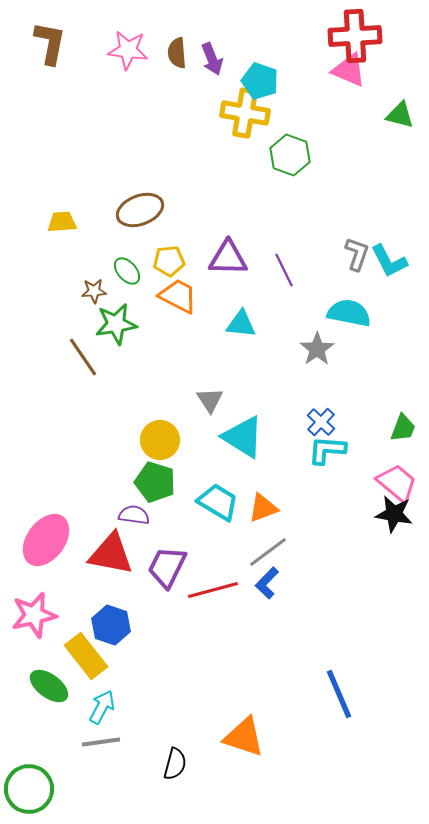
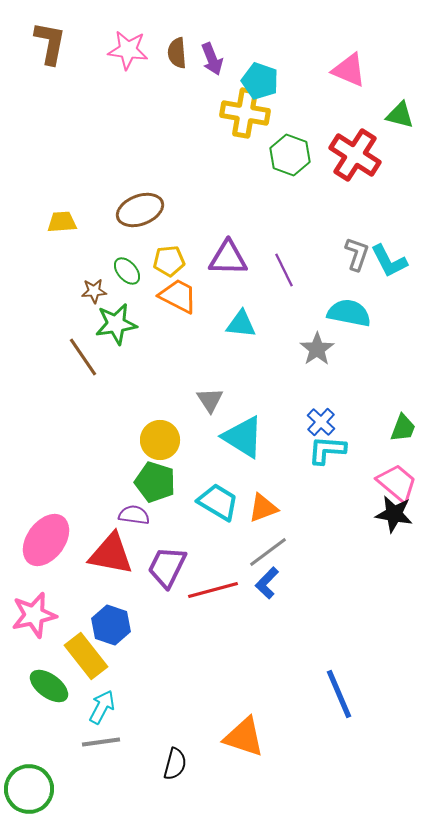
red cross at (355, 36): moved 119 px down; rotated 36 degrees clockwise
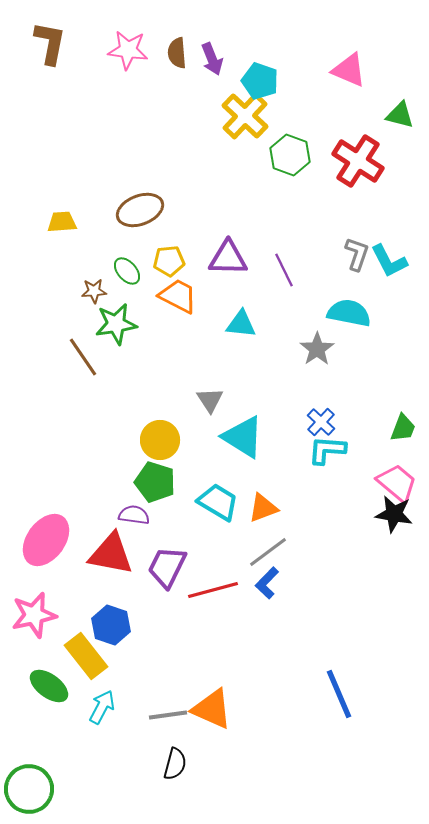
yellow cross at (245, 113): moved 3 px down; rotated 33 degrees clockwise
red cross at (355, 155): moved 3 px right, 6 px down
orange triangle at (244, 737): moved 32 px left, 28 px up; rotated 6 degrees clockwise
gray line at (101, 742): moved 67 px right, 27 px up
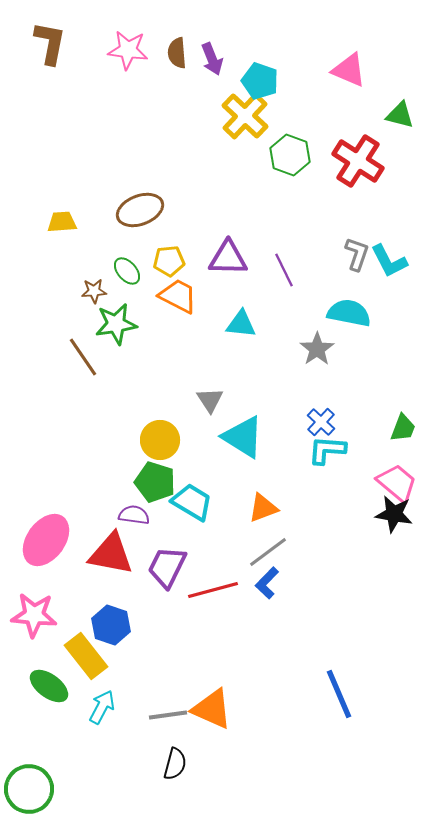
cyan trapezoid at (218, 502): moved 26 px left
pink star at (34, 615): rotated 18 degrees clockwise
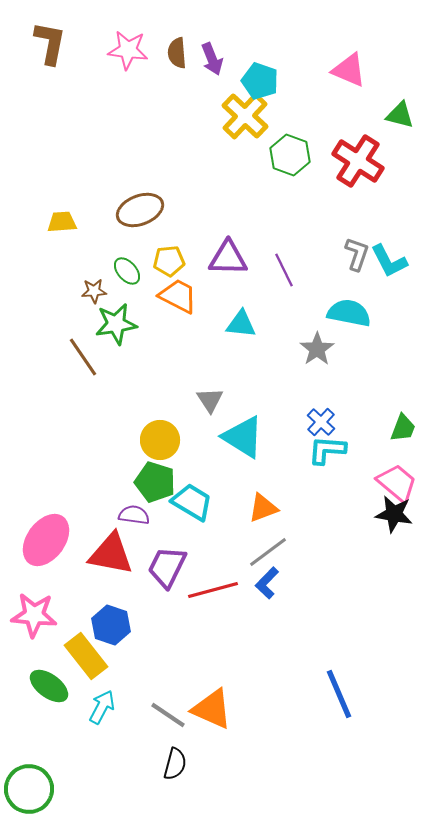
gray line at (168, 715): rotated 42 degrees clockwise
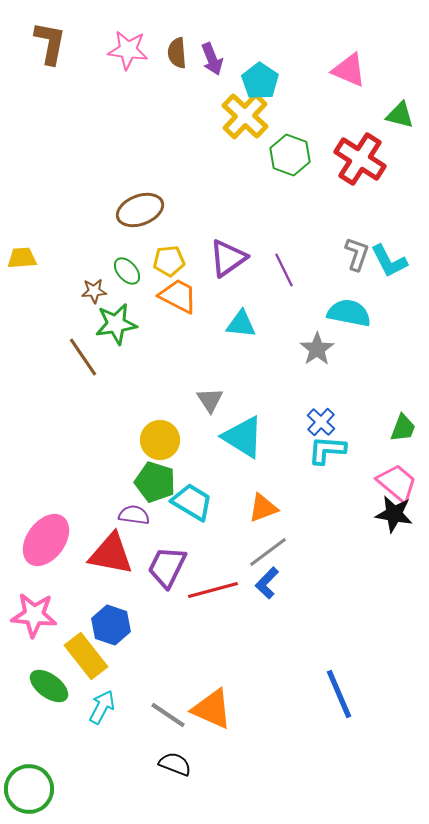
cyan pentagon at (260, 81): rotated 15 degrees clockwise
red cross at (358, 161): moved 2 px right, 2 px up
yellow trapezoid at (62, 222): moved 40 px left, 36 px down
purple triangle at (228, 258): rotated 36 degrees counterclockwise
black semicircle at (175, 764): rotated 84 degrees counterclockwise
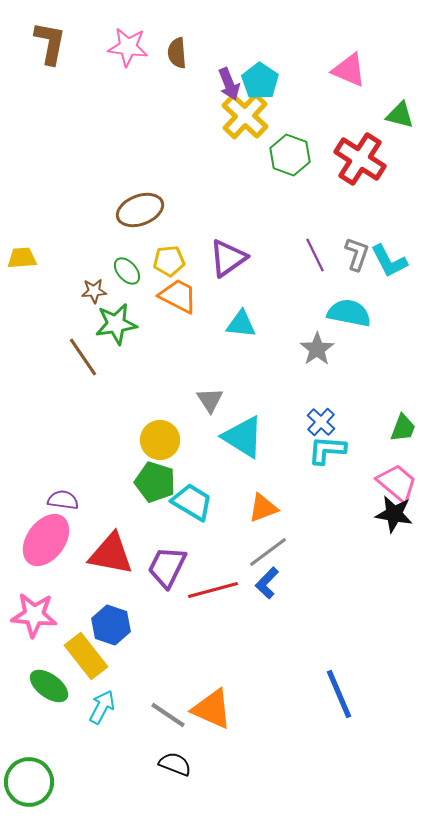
pink star at (128, 50): moved 3 px up
purple arrow at (212, 59): moved 17 px right, 25 px down
purple line at (284, 270): moved 31 px right, 15 px up
purple semicircle at (134, 515): moved 71 px left, 15 px up
green circle at (29, 789): moved 7 px up
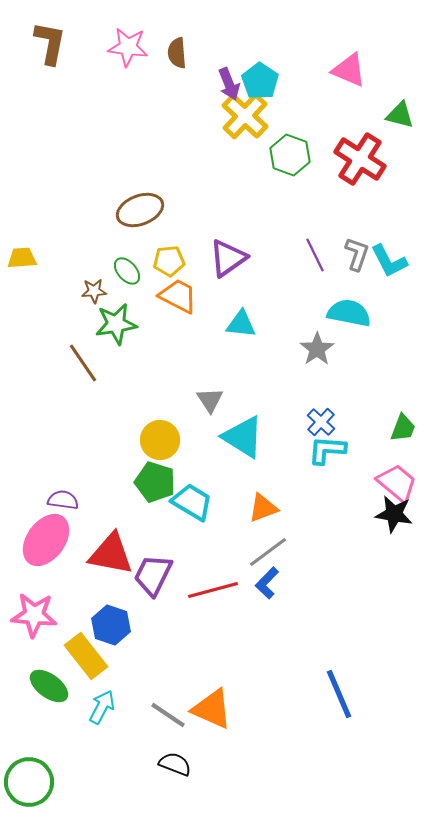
brown line at (83, 357): moved 6 px down
purple trapezoid at (167, 567): moved 14 px left, 8 px down
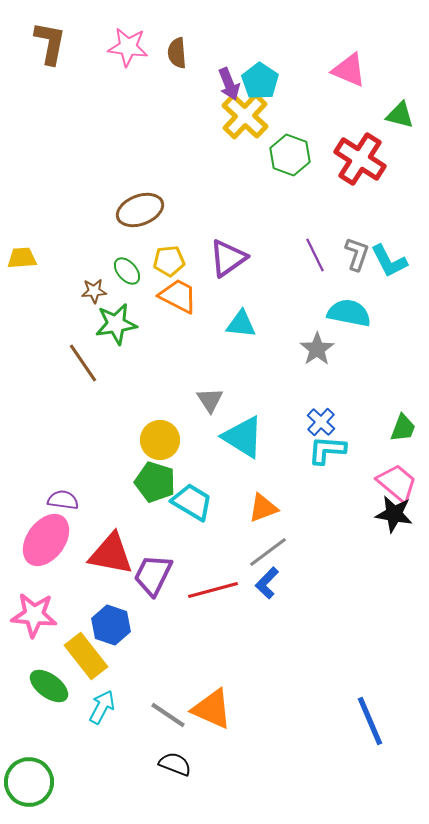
blue line at (339, 694): moved 31 px right, 27 px down
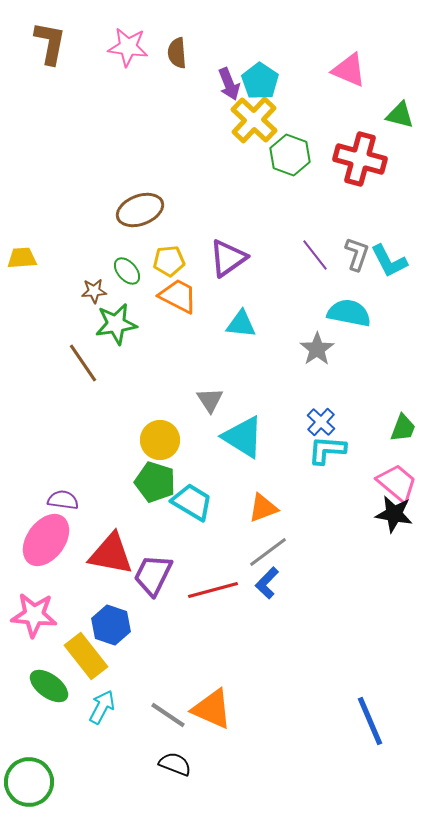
yellow cross at (245, 116): moved 9 px right, 4 px down
red cross at (360, 159): rotated 18 degrees counterclockwise
purple line at (315, 255): rotated 12 degrees counterclockwise
